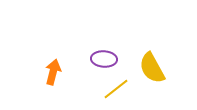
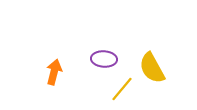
orange arrow: moved 1 px right
yellow line: moved 6 px right; rotated 12 degrees counterclockwise
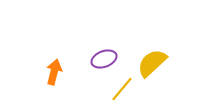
purple ellipse: rotated 25 degrees counterclockwise
yellow semicircle: moved 5 px up; rotated 76 degrees clockwise
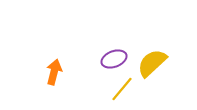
purple ellipse: moved 10 px right
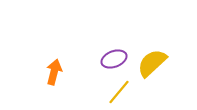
yellow line: moved 3 px left, 3 px down
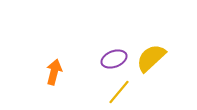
yellow semicircle: moved 1 px left, 5 px up
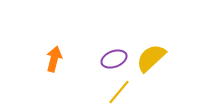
orange arrow: moved 13 px up
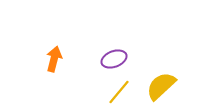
yellow semicircle: moved 10 px right, 28 px down
